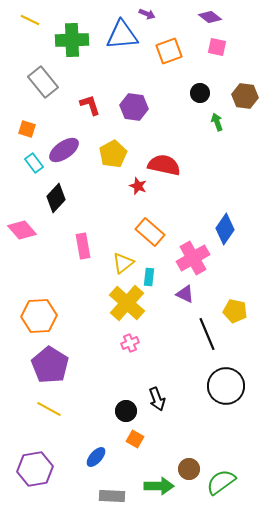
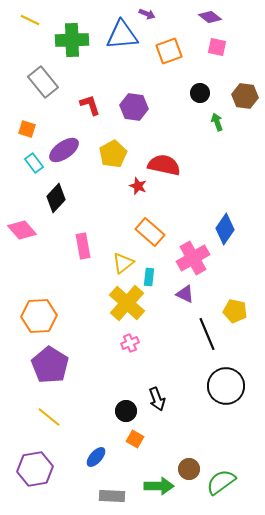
yellow line at (49, 409): moved 8 px down; rotated 10 degrees clockwise
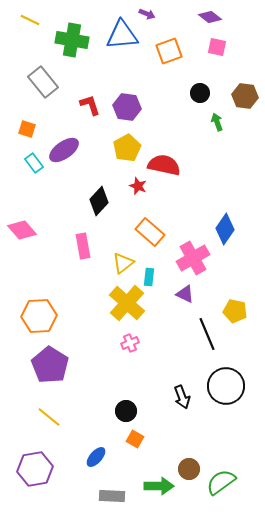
green cross at (72, 40): rotated 12 degrees clockwise
purple hexagon at (134, 107): moved 7 px left
yellow pentagon at (113, 154): moved 14 px right, 6 px up
black diamond at (56, 198): moved 43 px right, 3 px down
black arrow at (157, 399): moved 25 px right, 2 px up
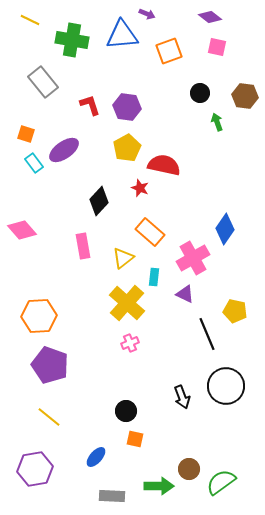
orange square at (27, 129): moved 1 px left, 5 px down
red star at (138, 186): moved 2 px right, 2 px down
yellow triangle at (123, 263): moved 5 px up
cyan rectangle at (149, 277): moved 5 px right
purple pentagon at (50, 365): rotated 12 degrees counterclockwise
orange square at (135, 439): rotated 18 degrees counterclockwise
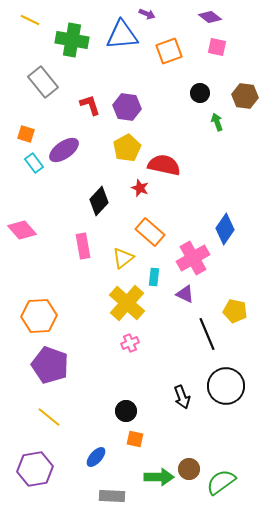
green arrow at (159, 486): moved 9 px up
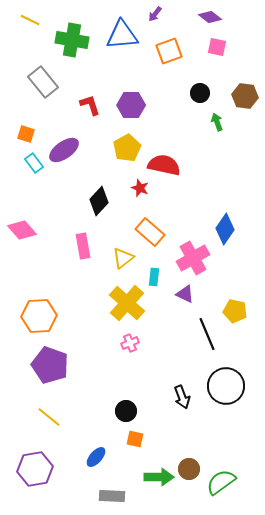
purple arrow at (147, 14): moved 8 px right; rotated 105 degrees clockwise
purple hexagon at (127, 107): moved 4 px right, 2 px up; rotated 8 degrees counterclockwise
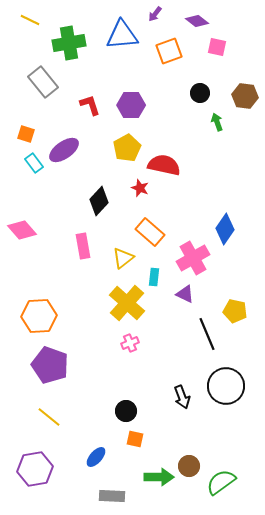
purple diamond at (210, 17): moved 13 px left, 4 px down
green cross at (72, 40): moved 3 px left, 3 px down; rotated 20 degrees counterclockwise
brown circle at (189, 469): moved 3 px up
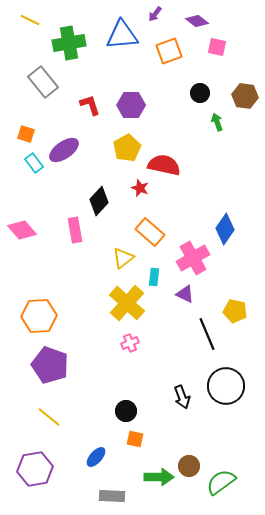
pink rectangle at (83, 246): moved 8 px left, 16 px up
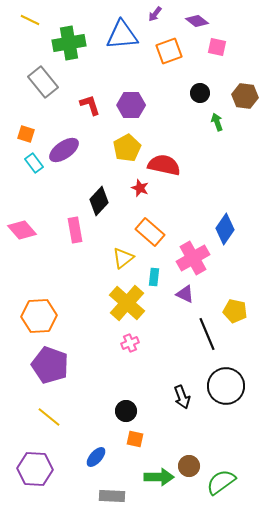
purple hexagon at (35, 469): rotated 12 degrees clockwise
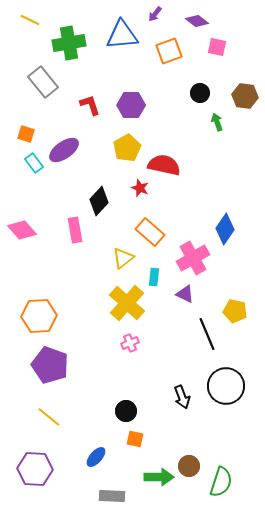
green semicircle at (221, 482): rotated 144 degrees clockwise
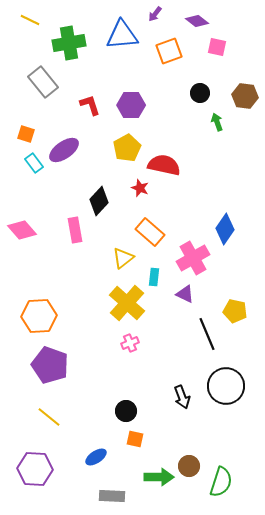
blue ellipse at (96, 457): rotated 15 degrees clockwise
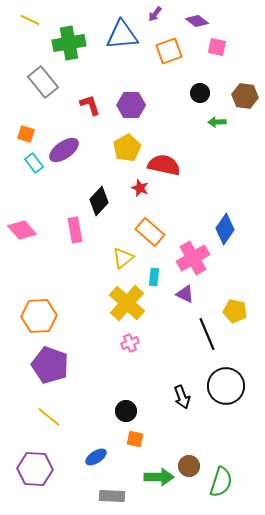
green arrow at (217, 122): rotated 72 degrees counterclockwise
